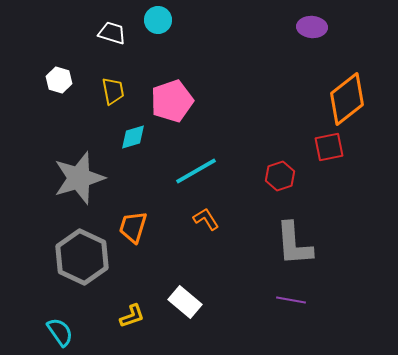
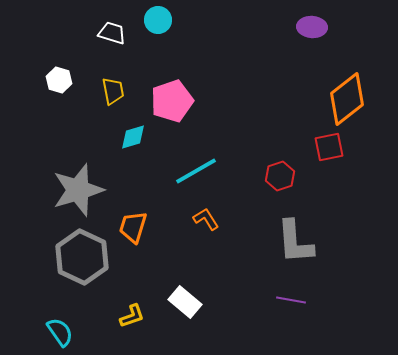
gray star: moved 1 px left, 12 px down
gray L-shape: moved 1 px right, 2 px up
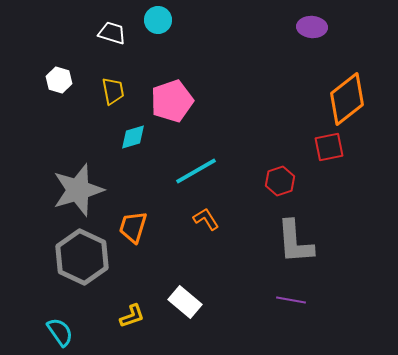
red hexagon: moved 5 px down
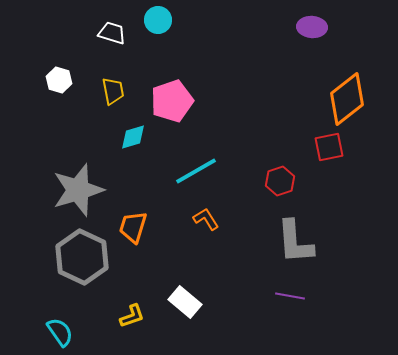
purple line: moved 1 px left, 4 px up
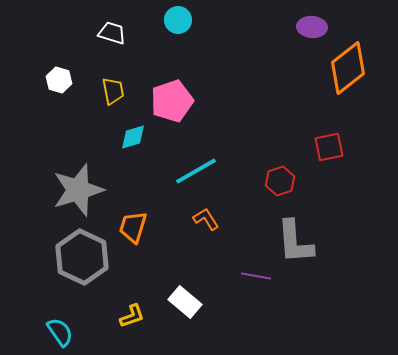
cyan circle: moved 20 px right
orange diamond: moved 1 px right, 31 px up
purple line: moved 34 px left, 20 px up
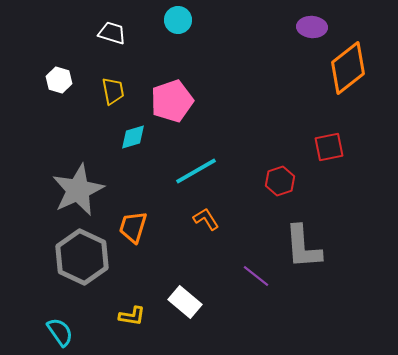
gray star: rotated 8 degrees counterclockwise
gray L-shape: moved 8 px right, 5 px down
purple line: rotated 28 degrees clockwise
yellow L-shape: rotated 28 degrees clockwise
